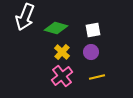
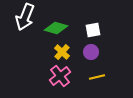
pink cross: moved 2 px left
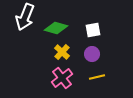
purple circle: moved 1 px right, 2 px down
pink cross: moved 2 px right, 2 px down
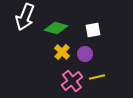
purple circle: moved 7 px left
pink cross: moved 10 px right, 3 px down
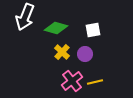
yellow line: moved 2 px left, 5 px down
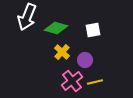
white arrow: moved 2 px right
purple circle: moved 6 px down
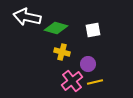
white arrow: rotated 80 degrees clockwise
yellow cross: rotated 28 degrees counterclockwise
purple circle: moved 3 px right, 4 px down
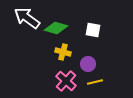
white arrow: moved 1 px down; rotated 24 degrees clockwise
white square: rotated 21 degrees clockwise
yellow cross: moved 1 px right
pink cross: moved 6 px left; rotated 10 degrees counterclockwise
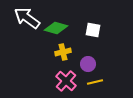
yellow cross: rotated 28 degrees counterclockwise
